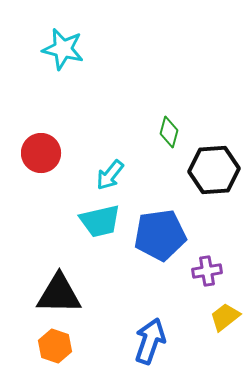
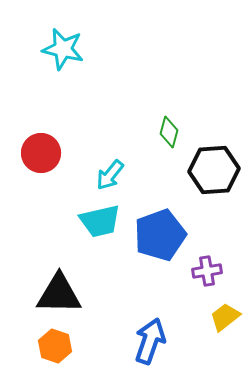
blue pentagon: rotated 12 degrees counterclockwise
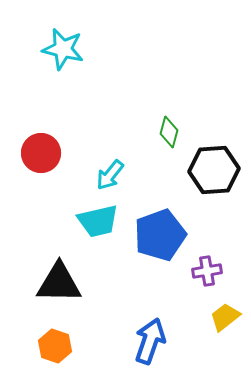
cyan trapezoid: moved 2 px left
black triangle: moved 11 px up
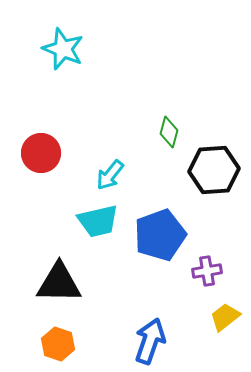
cyan star: rotated 9 degrees clockwise
orange hexagon: moved 3 px right, 2 px up
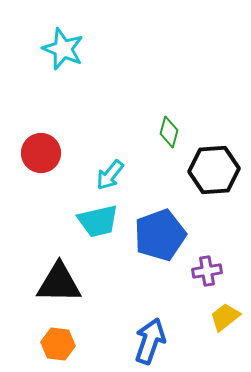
orange hexagon: rotated 12 degrees counterclockwise
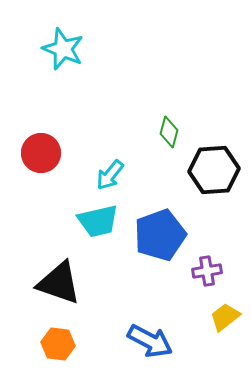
black triangle: rotated 18 degrees clockwise
blue arrow: rotated 99 degrees clockwise
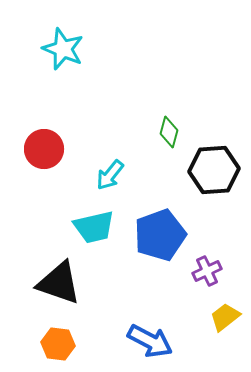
red circle: moved 3 px right, 4 px up
cyan trapezoid: moved 4 px left, 6 px down
purple cross: rotated 16 degrees counterclockwise
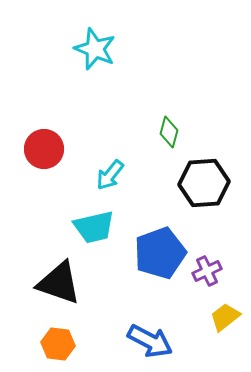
cyan star: moved 32 px right
black hexagon: moved 10 px left, 13 px down
blue pentagon: moved 18 px down
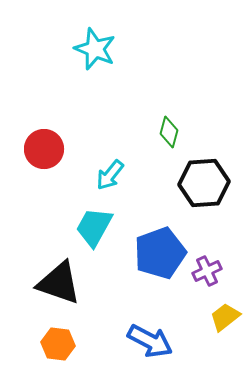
cyan trapezoid: rotated 132 degrees clockwise
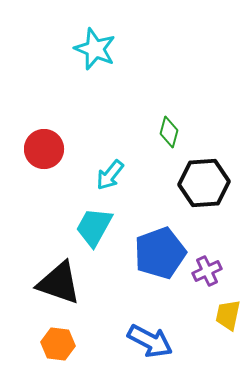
yellow trapezoid: moved 3 px right, 2 px up; rotated 40 degrees counterclockwise
